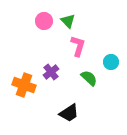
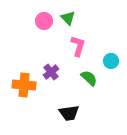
green triangle: moved 3 px up
cyan circle: moved 1 px up
orange cross: rotated 15 degrees counterclockwise
black trapezoid: rotated 25 degrees clockwise
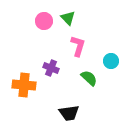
purple cross: moved 4 px up; rotated 28 degrees counterclockwise
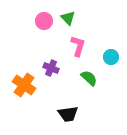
cyan circle: moved 4 px up
orange cross: rotated 30 degrees clockwise
black trapezoid: moved 1 px left, 1 px down
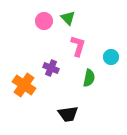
green semicircle: rotated 60 degrees clockwise
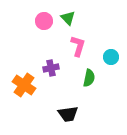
purple cross: rotated 35 degrees counterclockwise
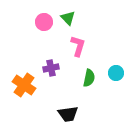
pink circle: moved 1 px down
cyan circle: moved 5 px right, 16 px down
